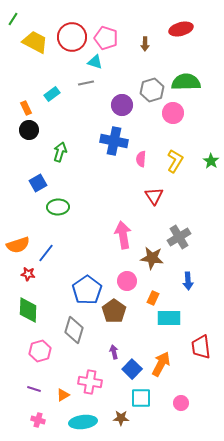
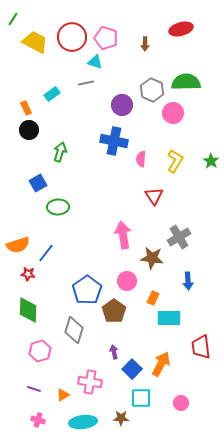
gray hexagon at (152, 90): rotated 20 degrees counterclockwise
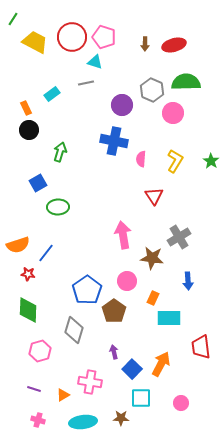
red ellipse at (181, 29): moved 7 px left, 16 px down
pink pentagon at (106, 38): moved 2 px left, 1 px up
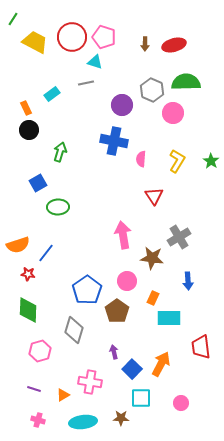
yellow L-shape at (175, 161): moved 2 px right
brown pentagon at (114, 311): moved 3 px right
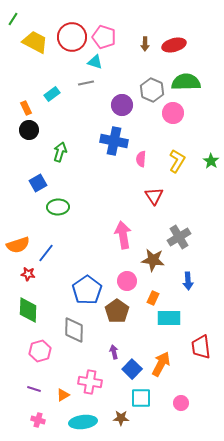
brown star at (152, 258): moved 1 px right, 2 px down
gray diamond at (74, 330): rotated 16 degrees counterclockwise
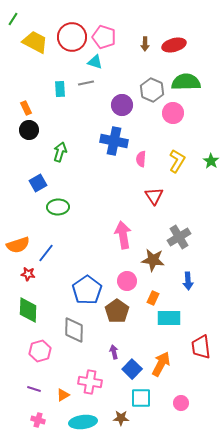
cyan rectangle at (52, 94): moved 8 px right, 5 px up; rotated 56 degrees counterclockwise
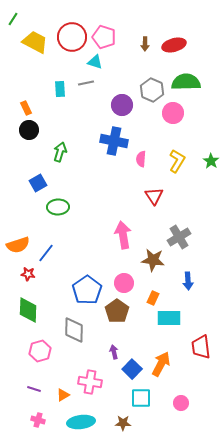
pink circle at (127, 281): moved 3 px left, 2 px down
brown star at (121, 418): moved 2 px right, 5 px down
cyan ellipse at (83, 422): moved 2 px left
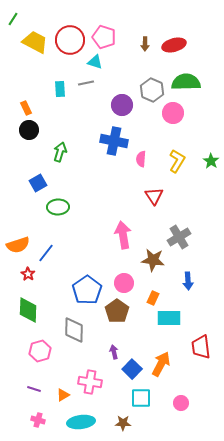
red circle at (72, 37): moved 2 px left, 3 px down
red star at (28, 274): rotated 24 degrees clockwise
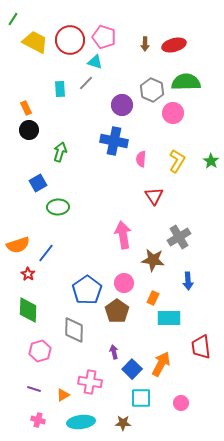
gray line at (86, 83): rotated 35 degrees counterclockwise
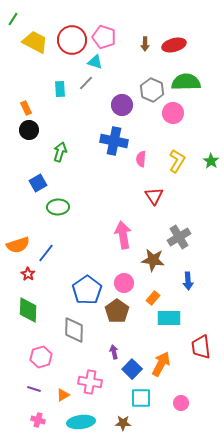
red circle at (70, 40): moved 2 px right
orange rectangle at (153, 298): rotated 16 degrees clockwise
pink hexagon at (40, 351): moved 1 px right, 6 px down
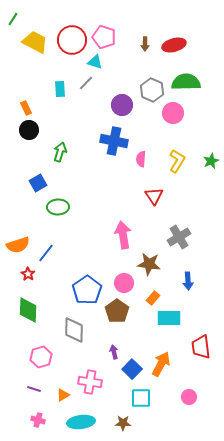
green star at (211, 161): rotated 14 degrees clockwise
brown star at (153, 260): moved 4 px left, 4 px down
pink circle at (181, 403): moved 8 px right, 6 px up
